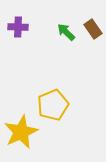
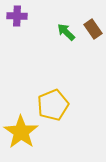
purple cross: moved 1 px left, 11 px up
yellow star: rotated 12 degrees counterclockwise
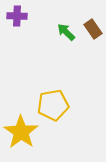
yellow pentagon: rotated 12 degrees clockwise
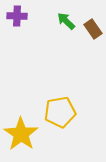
green arrow: moved 11 px up
yellow pentagon: moved 7 px right, 7 px down
yellow star: moved 2 px down
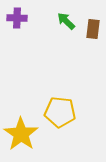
purple cross: moved 2 px down
brown rectangle: rotated 42 degrees clockwise
yellow pentagon: rotated 16 degrees clockwise
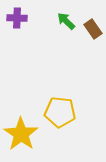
brown rectangle: rotated 42 degrees counterclockwise
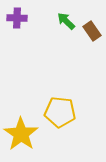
brown rectangle: moved 1 px left, 2 px down
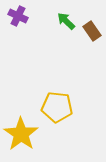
purple cross: moved 1 px right, 2 px up; rotated 24 degrees clockwise
yellow pentagon: moved 3 px left, 5 px up
